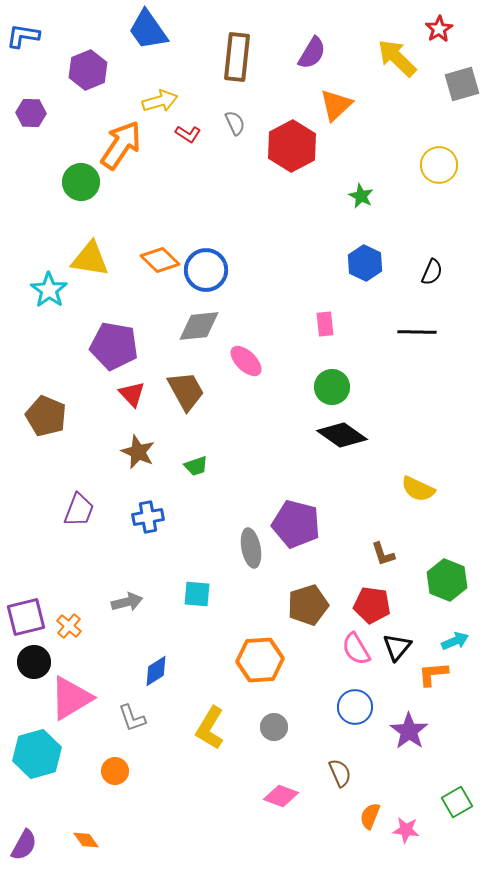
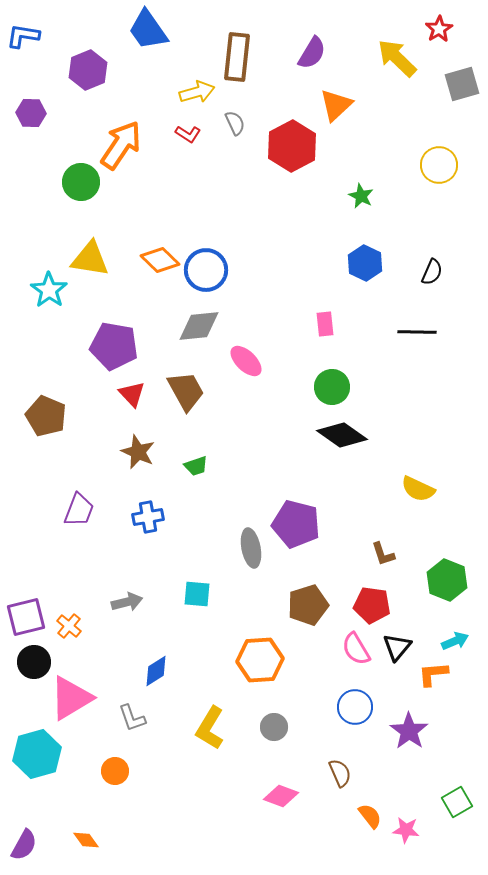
yellow arrow at (160, 101): moved 37 px right, 9 px up
orange semicircle at (370, 816): rotated 120 degrees clockwise
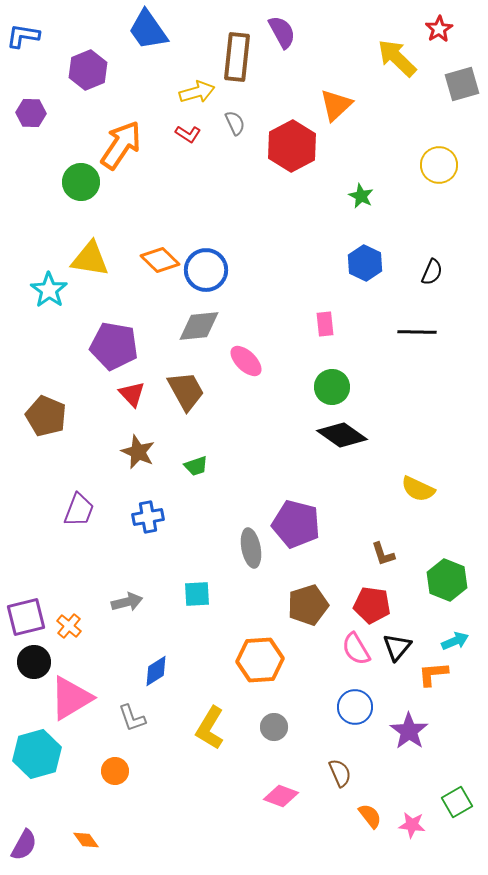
purple semicircle at (312, 53): moved 30 px left, 21 px up; rotated 60 degrees counterclockwise
cyan square at (197, 594): rotated 8 degrees counterclockwise
pink star at (406, 830): moved 6 px right, 5 px up
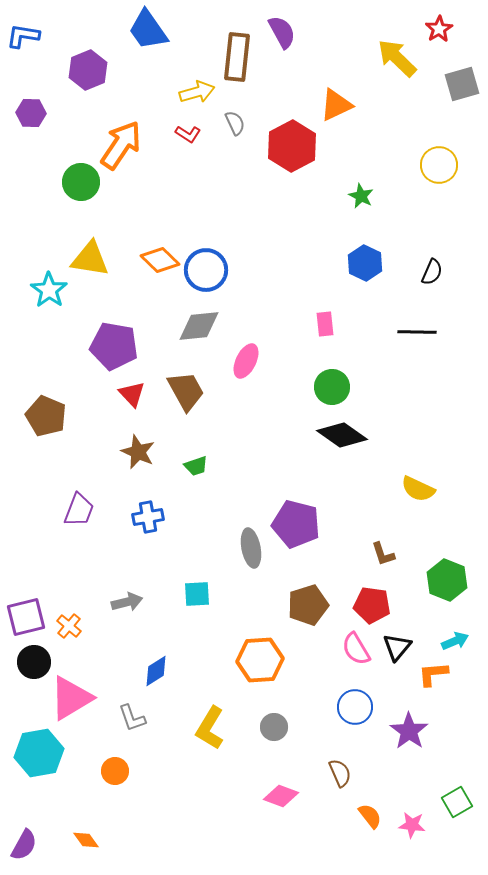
orange triangle at (336, 105): rotated 18 degrees clockwise
pink ellipse at (246, 361): rotated 72 degrees clockwise
cyan hexagon at (37, 754): moved 2 px right, 1 px up; rotated 6 degrees clockwise
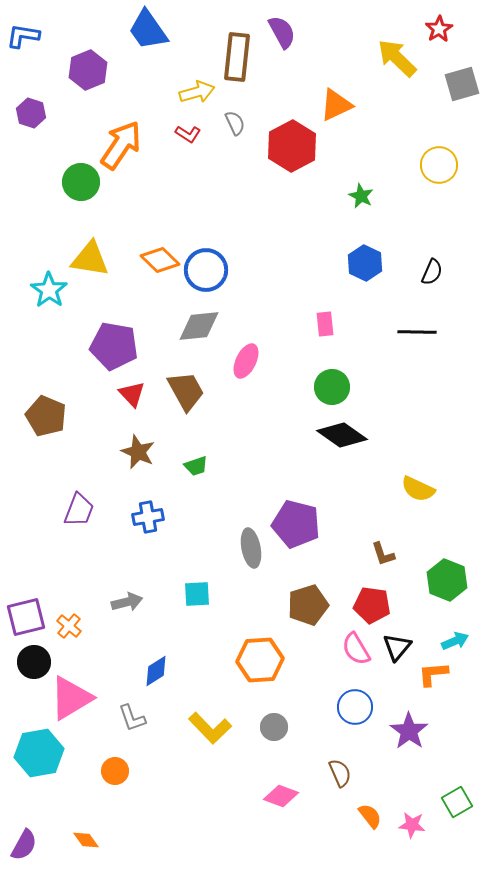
purple hexagon at (31, 113): rotated 16 degrees clockwise
yellow L-shape at (210, 728): rotated 75 degrees counterclockwise
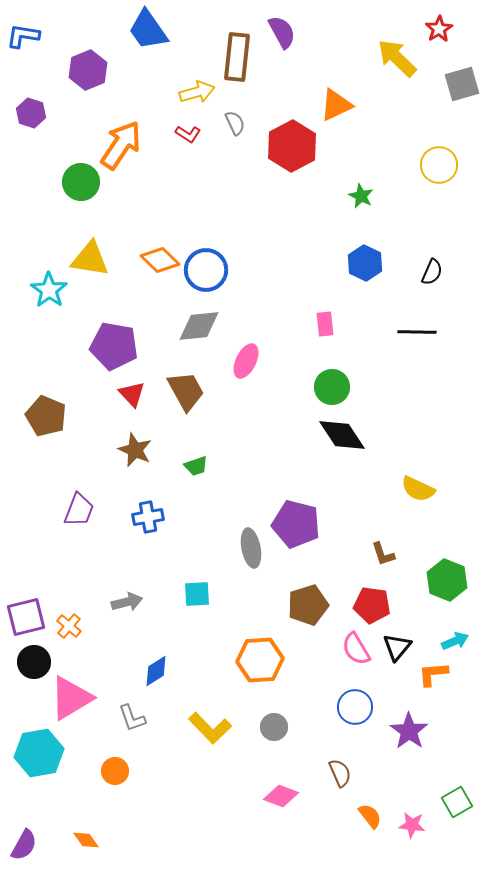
black diamond at (342, 435): rotated 21 degrees clockwise
brown star at (138, 452): moved 3 px left, 2 px up
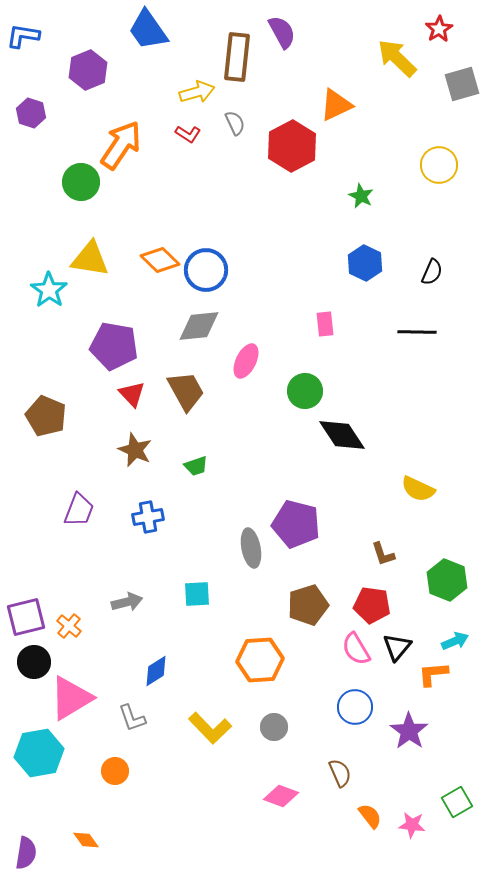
green circle at (332, 387): moved 27 px left, 4 px down
purple semicircle at (24, 845): moved 2 px right, 8 px down; rotated 20 degrees counterclockwise
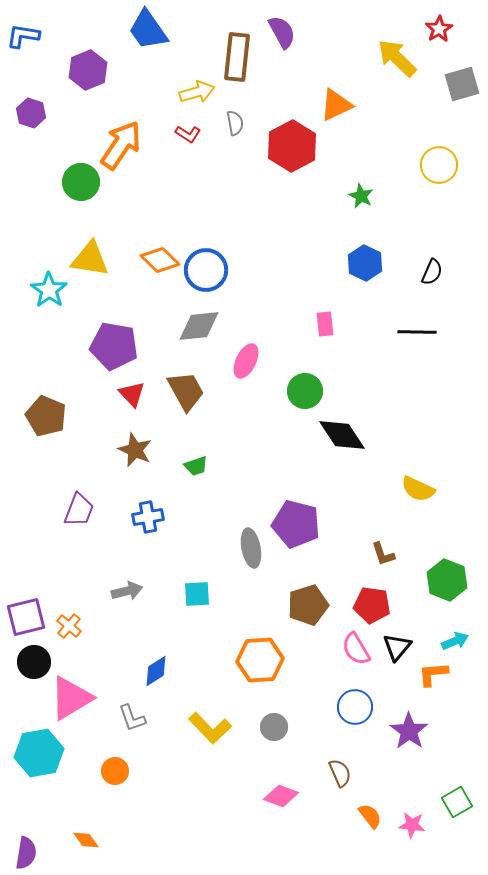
gray semicircle at (235, 123): rotated 15 degrees clockwise
gray arrow at (127, 602): moved 11 px up
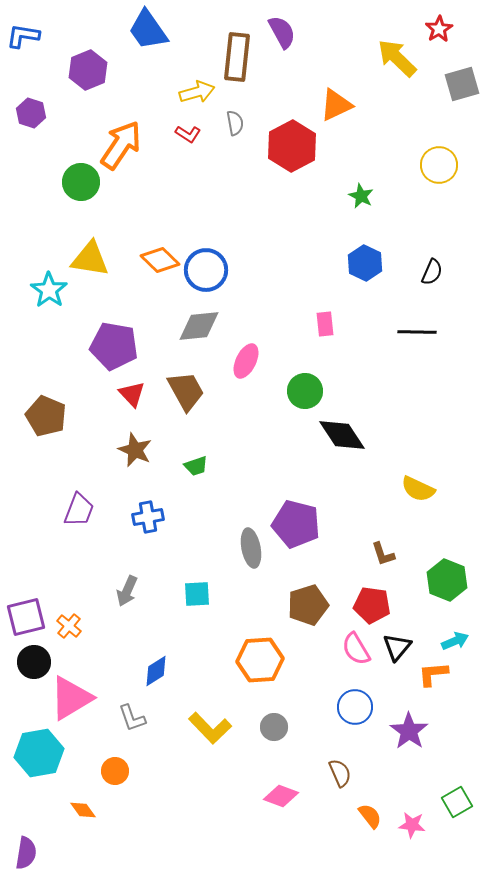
gray arrow at (127, 591): rotated 128 degrees clockwise
orange diamond at (86, 840): moved 3 px left, 30 px up
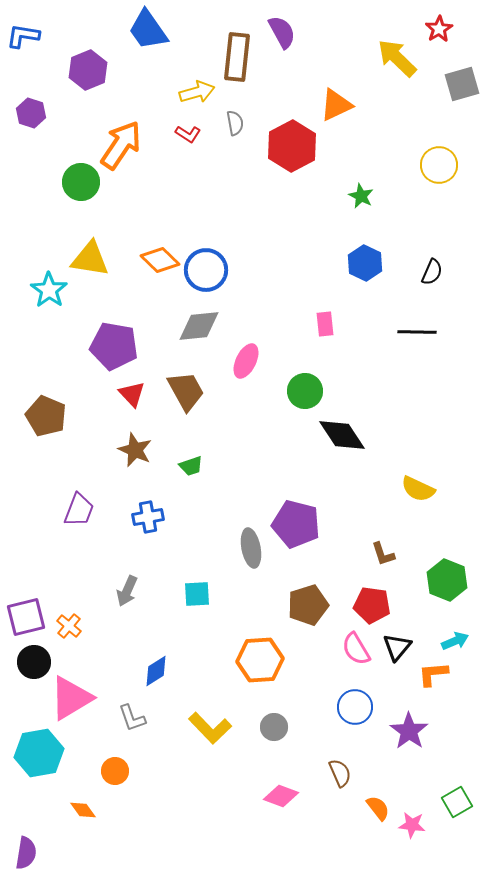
green trapezoid at (196, 466): moved 5 px left
orange semicircle at (370, 816): moved 8 px right, 8 px up
